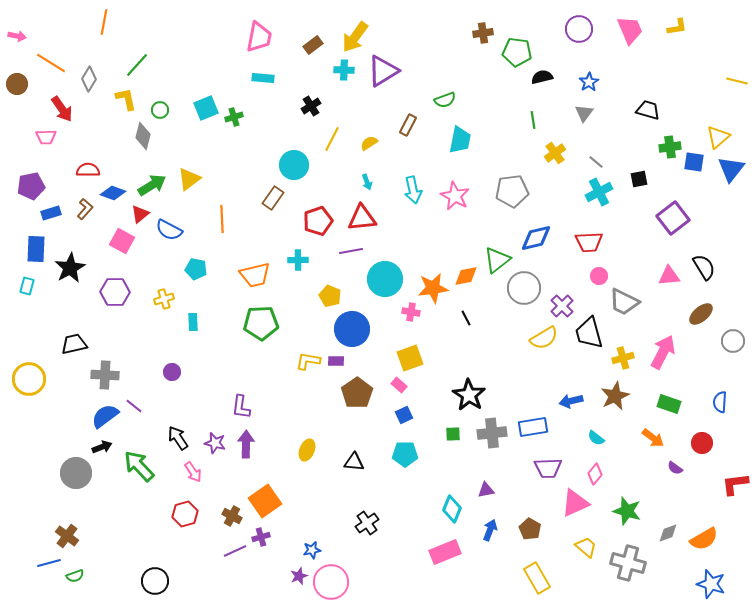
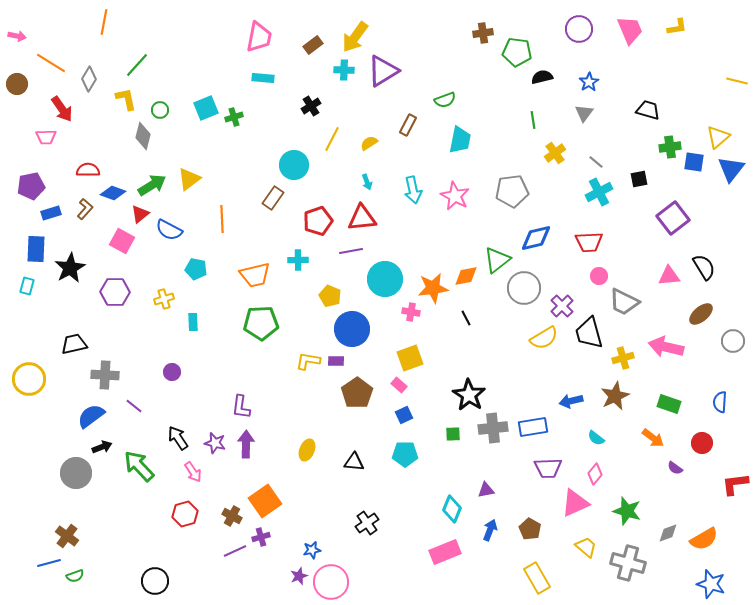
pink arrow at (663, 352): moved 3 px right, 5 px up; rotated 104 degrees counterclockwise
blue semicircle at (105, 416): moved 14 px left
gray cross at (492, 433): moved 1 px right, 5 px up
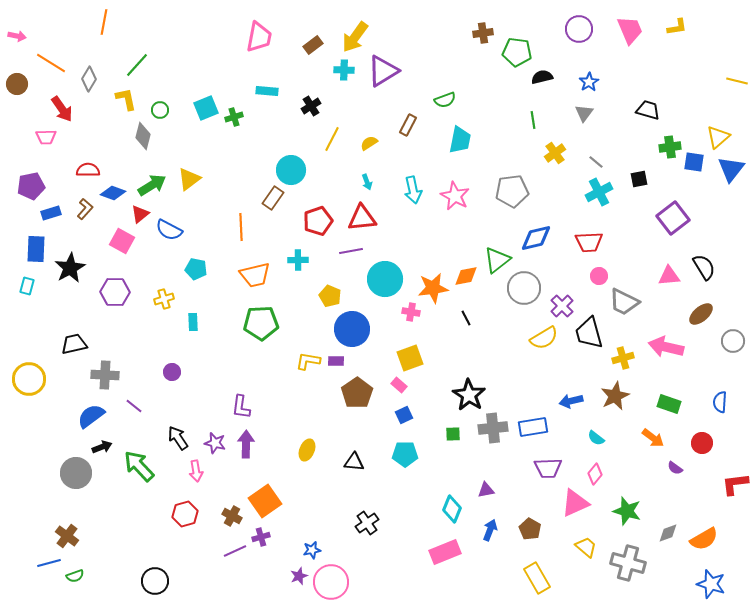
cyan rectangle at (263, 78): moved 4 px right, 13 px down
cyan circle at (294, 165): moved 3 px left, 5 px down
orange line at (222, 219): moved 19 px right, 8 px down
pink arrow at (193, 472): moved 3 px right, 1 px up; rotated 25 degrees clockwise
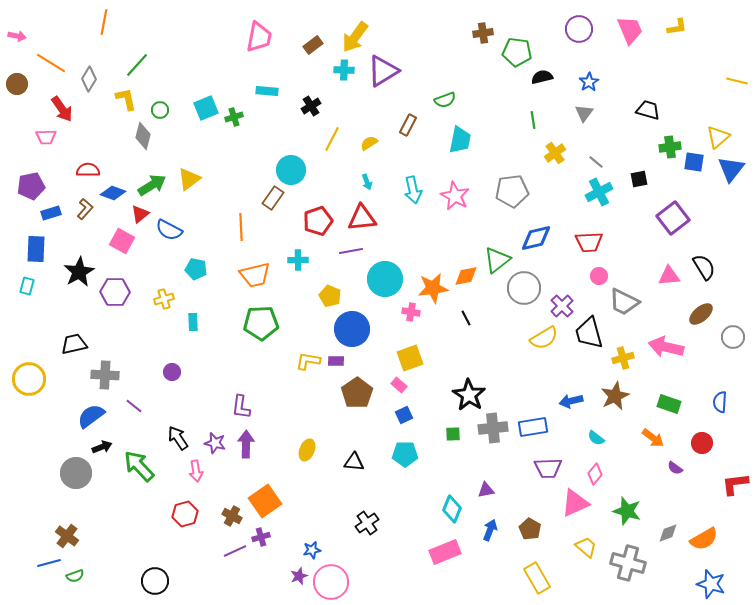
black star at (70, 268): moved 9 px right, 4 px down
gray circle at (733, 341): moved 4 px up
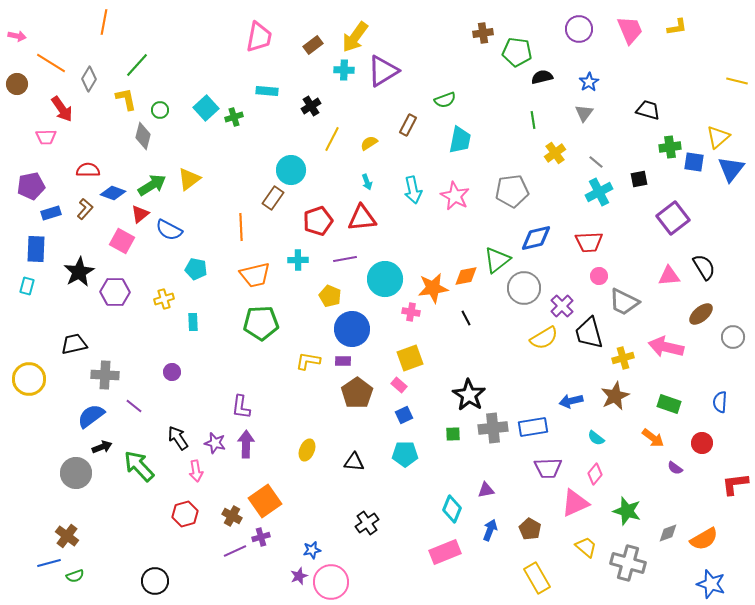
cyan square at (206, 108): rotated 20 degrees counterclockwise
purple line at (351, 251): moved 6 px left, 8 px down
purple rectangle at (336, 361): moved 7 px right
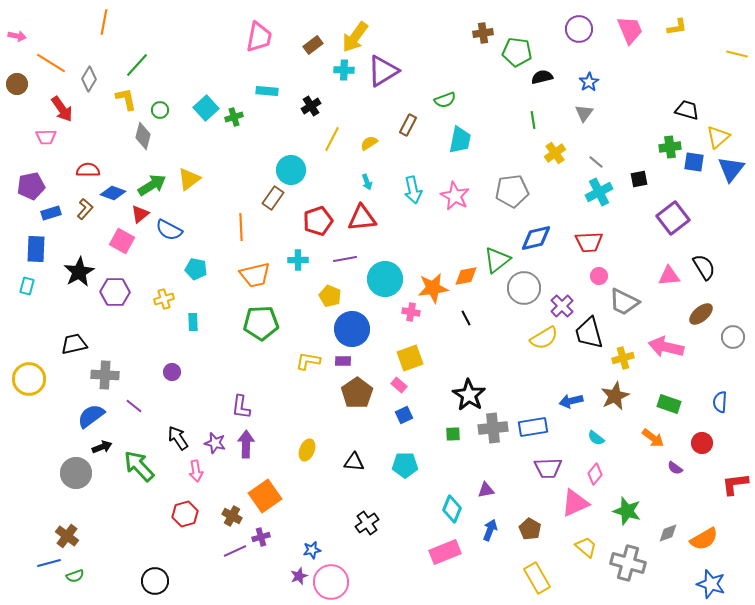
yellow line at (737, 81): moved 27 px up
black trapezoid at (648, 110): moved 39 px right
cyan pentagon at (405, 454): moved 11 px down
orange square at (265, 501): moved 5 px up
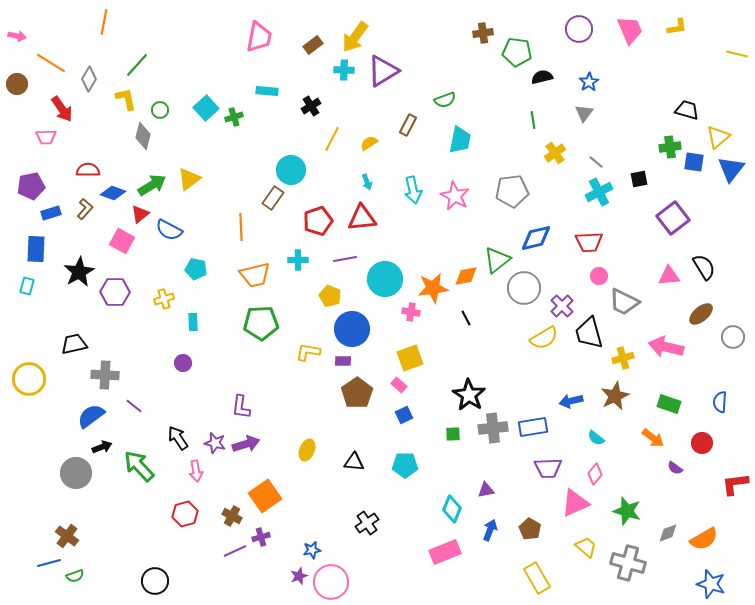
yellow L-shape at (308, 361): moved 9 px up
purple circle at (172, 372): moved 11 px right, 9 px up
purple arrow at (246, 444): rotated 72 degrees clockwise
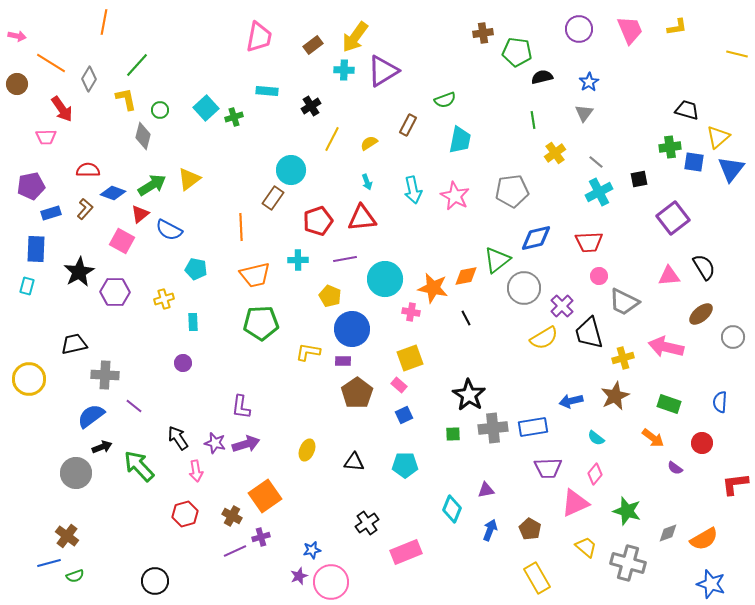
orange star at (433, 288): rotated 20 degrees clockwise
pink rectangle at (445, 552): moved 39 px left
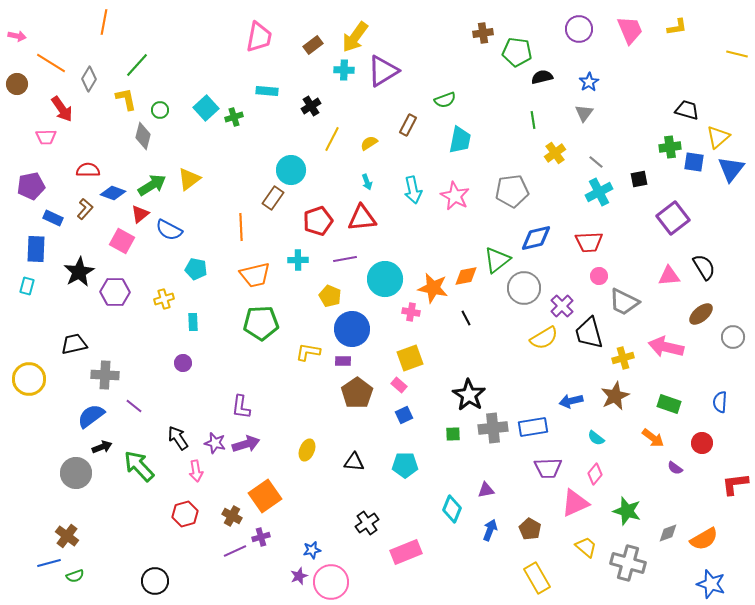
blue rectangle at (51, 213): moved 2 px right, 5 px down; rotated 42 degrees clockwise
